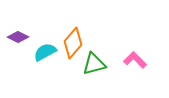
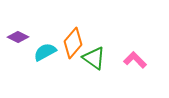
green triangle: moved 6 px up; rotated 50 degrees clockwise
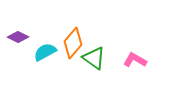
pink L-shape: rotated 15 degrees counterclockwise
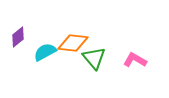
purple diamond: rotated 65 degrees counterclockwise
orange diamond: rotated 56 degrees clockwise
green triangle: rotated 15 degrees clockwise
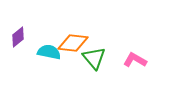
cyan semicircle: moved 4 px right; rotated 40 degrees clockwise
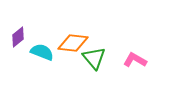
cyan semicircle: moved 7 px left; rotated 10 degrees clockwise
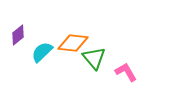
purple diamond: moved 2 px up
cyan semicircle: rotated 65 degrees counterclockwise
pink L-shape: moved 9 px left, 12 px down; rotated 30 degrees clockwise
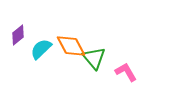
orange diamond: moved 2 px left, 3 px down; rotated 56 degrees clockwise
cyan semicircle: moved 1 px left, 3 px up
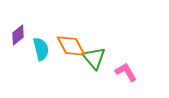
cyan semicircle: rotated 120 degrees clockwise
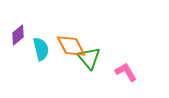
green triangle: moved 5 px left
